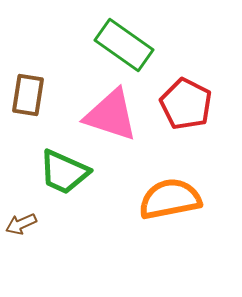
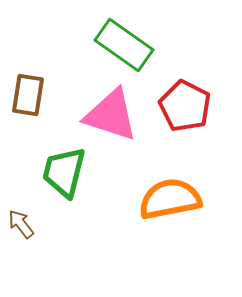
red pentagon: moved 1 px left, 2 px down
green trapezoid: rotated 80 degrees clockwise
brown arrow: rotated 76 degrees clockwise
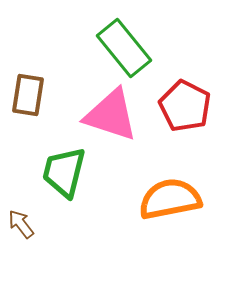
green rectangle: moved 3 px down; rotated 16 degrees clockwise
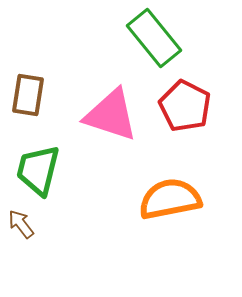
green rectangle: moved 30 px right, 10 px up
green trapezoid: moved 26 px left, 2 px up
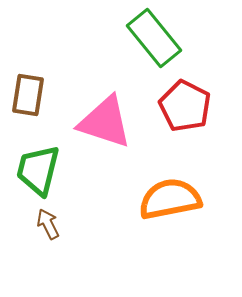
pink triangle: moved 6 px left, 7 px down
brown arrow: moved 27 px right; rotated 12 degrees clockwise
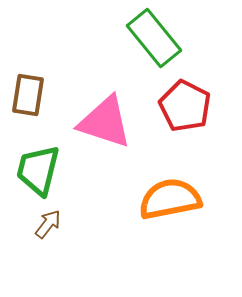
brown arrow: rotated 64 degrees clockwise
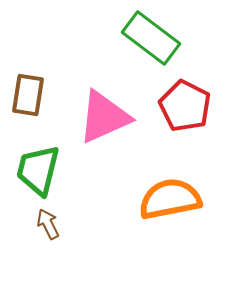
green rectangle: moved 3 px left; rotated 14 degrees counterclockwise
pink triangle: moved 1 px left, 5 px up; rotated 42 degrees counterclockwise
brown arrow: rotated 64 degrees counterclockwise
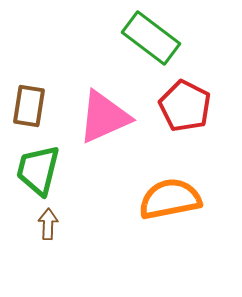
brown rectangle: moved 1 px right, 11 px down
brown arrow: rotated 28 degrees clockwise
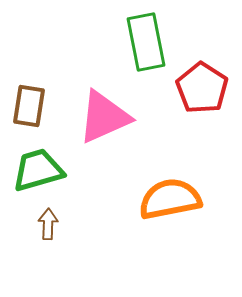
green rectangle: moved 5 px left, 4 px down; rotated 42 degrees clockwise
red pentagon: moved 17 px right, 18 px up; rotated 6 degrees clockwise
green trapezoid: rotated 60 degrees clockwise
